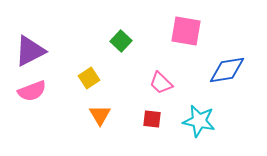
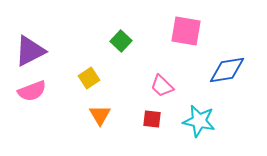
pink trapezoid: moved 1 px right, 3 px down
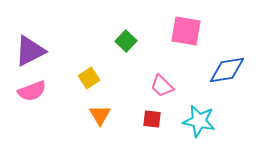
green square: moved 5 px right
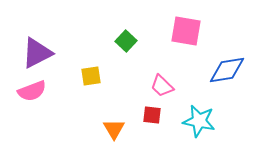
purple triangle: moved 7 px right, 2 px down
yellow square: moved 2 px right, 2 px up; rotated 25 degrees clockwise
orange triangle: moved 14 px right, 14 px down
red square: moved 4 px up
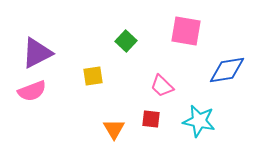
yellow square: moved 2 px right
red square: moved 1 px left, 4 px down
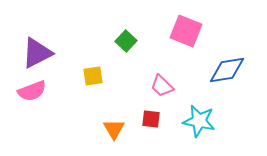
pink square: rotated 12 degrees clockwise
